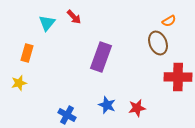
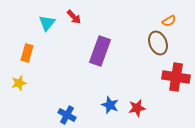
purple rectangle: moved 1 px left, 6 px up
red cross: moved 2 px left; rotated 8 degrees clockwise
blue star: moved 3 px right
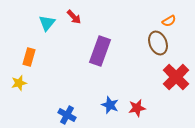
orange rectangle: moved 2 px right, 4 px down
red cross: rotated 36 degrees clockwise
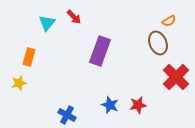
red star: moved 1 px right, 3 px up
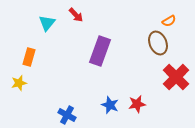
red arrow: moved 2 px right, 2 px up
red star: moved 1 px left, 1 px up
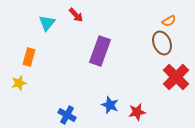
brown ellipse: moved 4 px right
red star: moved 8 px down
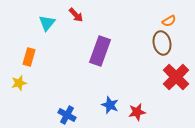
brown ellipse: rotated 10 degrees clockwise
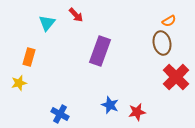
blue cross: moved 7 px left, 1 px up
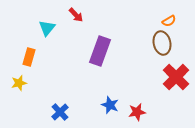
cyan triangle: moved 5 px down
blue cross: moved 2 px up; rotated 18 degrees clockwise
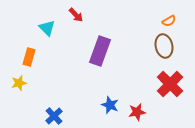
cyan triangle: rotated 24 degrees counterclockwise
brown ellipse: moved 2 px right, 3 px down
red cross: moved 6 px left, 7 px down
blue cross: moved 6 px left, 4 px down
